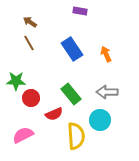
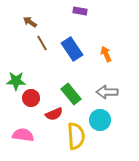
brown line: moved 13 px right
pink semicircle: rotated 35 degrees clockwise
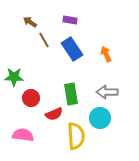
purple rectangle: moved 10 px left, 9 px down
brown line: moved 2 px right, 3 px up
green star: moved 2 px left, 4 px up
green rectangle: rotated 30 degrees clockwise
cyan circle: moved 2 px up
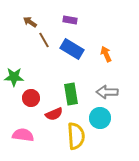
blue rectangle: rotated 25 degrees counterclockwise
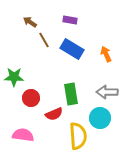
yellow semicircle: moved 2 px right
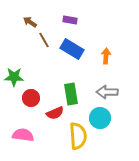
orange arrow: moved 2 px down; rotated 28 degrees clockwise
red semicircle: moved 1 px right, 1 px up
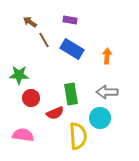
orange arrow: moved 1 px right
green star: moved 5 px right, 2 px up
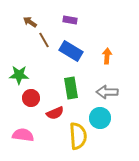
blue rectangle: moved 1 px left, 2 px down
green rectangle: moved 6 px up
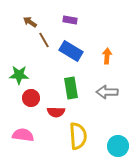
red semicircle: moved 1 px right, 1 px up; rotated 24 degrees clockwise
cyan circle: moved 18 px right, 28 px down
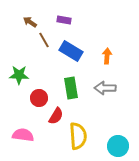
purple rectangle: moved 6 px left
gray arrow: moved 2 px left, 4 px up
red circle: moved 8 px right
red semicircle: moved 4 px down; rotated 60 degrees counterclockwise
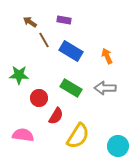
orange arrow: rotated 28 degrees counterclockwise
green rectangle: rotated 50 degrees counterclockwise
yellow semicircle: rotated 36 degrees clockwise
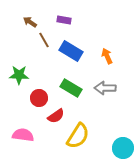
red semicircle: rotated 24 degrees clockwise
cyan circle: moved 5 px right, 2 px down
